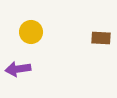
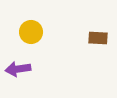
brown rectangle: moved 3 px left
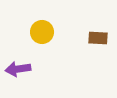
yellow circle: moved 11 px right
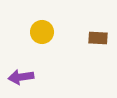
purple arrow: moved 3 px right, 8 px down
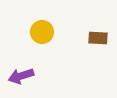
purple arrow: moved 1 px up; rotated 10 degrees counterclockwise
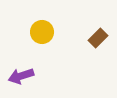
brown rectangle: rotated 48 degrees counterclockwise
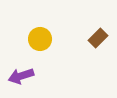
yellow circle: moved 2 px left, 7 px down
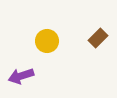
yellow circle: moved 7 px right, 2 px down
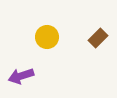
yellow circle: moved 4 px up
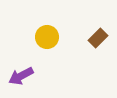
purple arrow: rotated 10 degrees counterclockwise
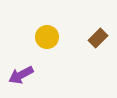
purple arrow: moved 1 px up
